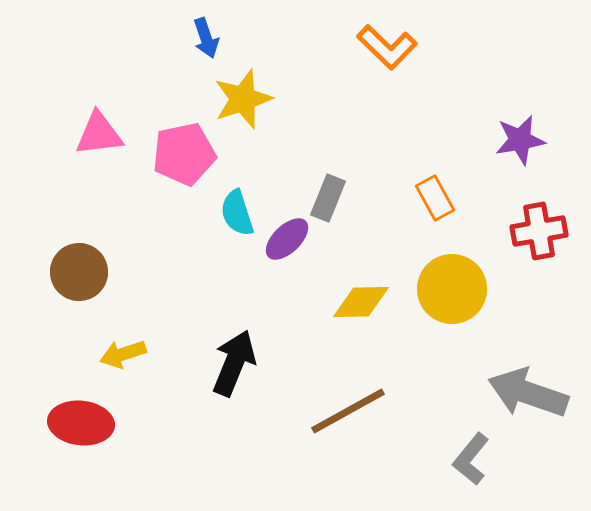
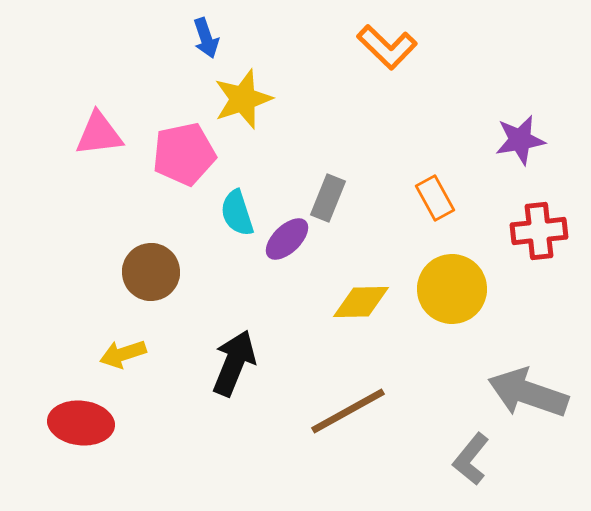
red cross: rotated 4 degrees clockwise
brown circle: moved 72 px right
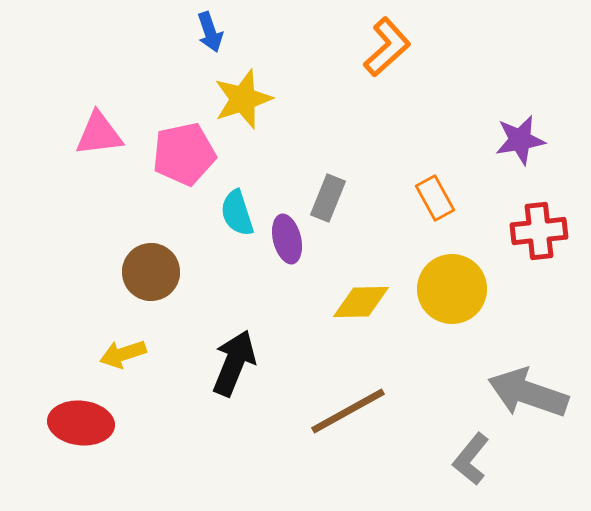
blue arrow: moved 4 px right, 6 px up
orange L-shape: rotated 86 degrees counterclockwise
purple ellipse: rotated 60 degrees counterclockwise
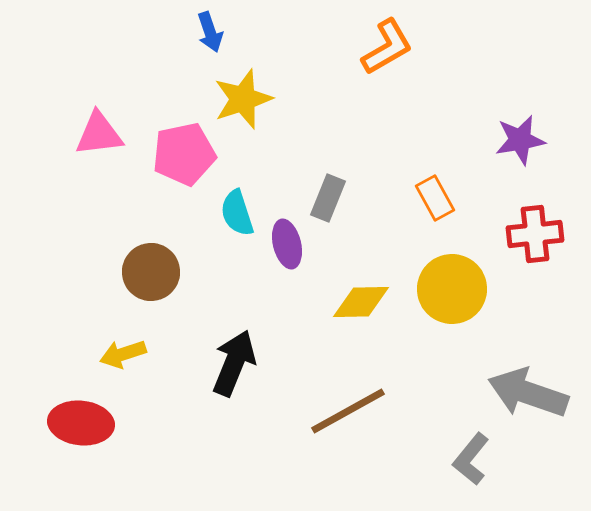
orange L-shape: rotated 12 degrees clockwise
red cross: moved 4 px left, 3 px down
purple ellipse: moved 5 px down
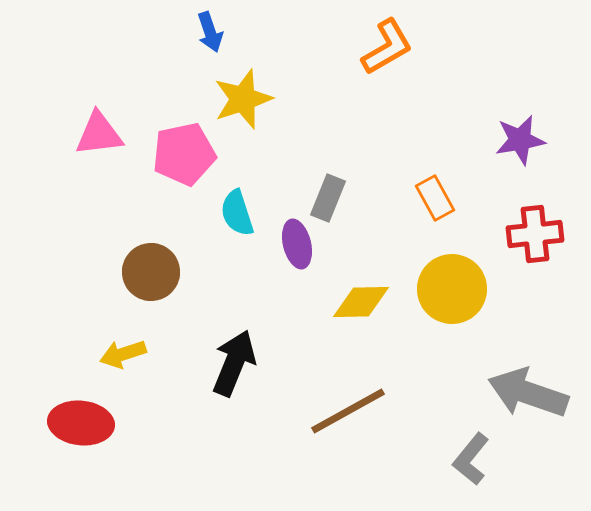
purple ellipse: moved 10 px right
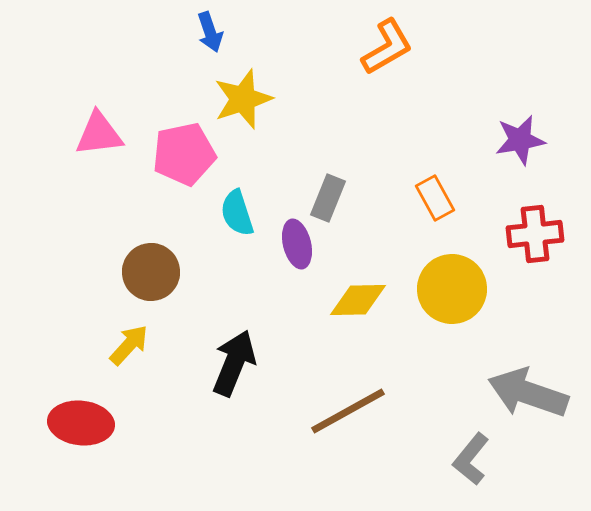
yellow diamond: moved 3 px left, 2 px up
yellow arrow: moved 6 px right, 9 px up; rotated 150 degrees clockwise
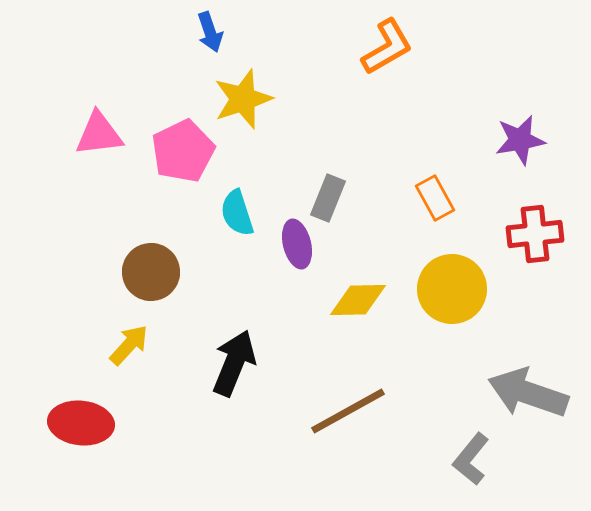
pink pentagon: moved 1 px left, 3 px up; rotated 14 degrees counterclockwise
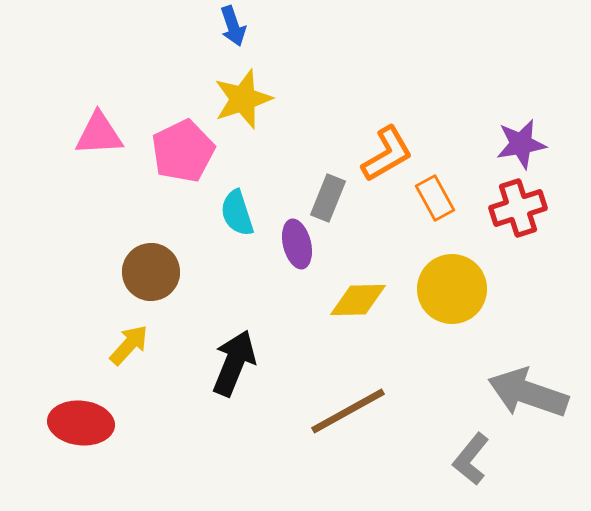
blue arrow: moved 23 px right, 6 px up
orange L-shape: moved 107 px down
pink triangle: rotated 4 degrees clockwise
purple star: moved 1 px right, 4 px down
red cross: moved 17 px left, 26 px up; rotated 12 degrees counterclockwise
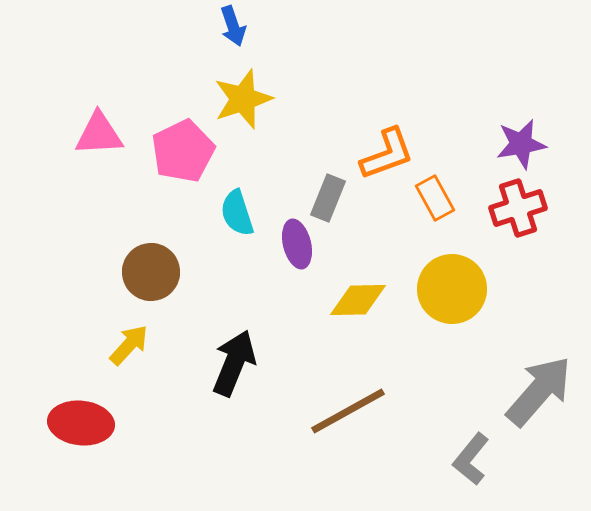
orange L-shape: rotated 10 degrees clockwise
gray arrow: moved 11 px right, 2 px up; rotated 112 degrees clockwise
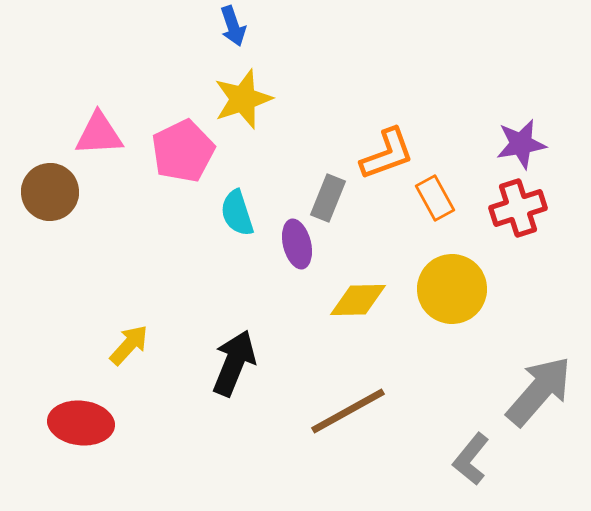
brown circle: moved 101 px left, 80 px up
